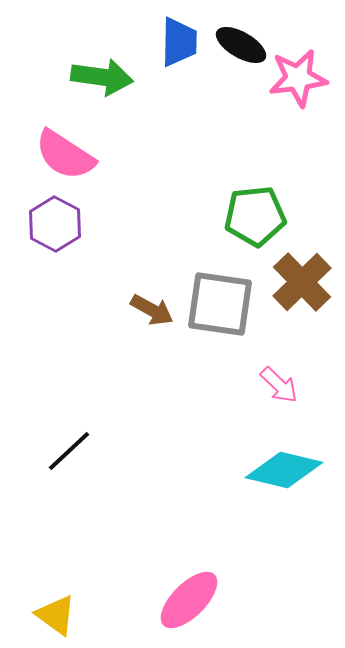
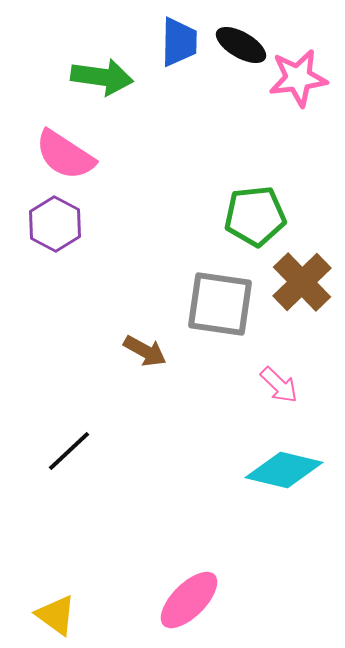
brown arrow: moved 7 px left, 41 px down
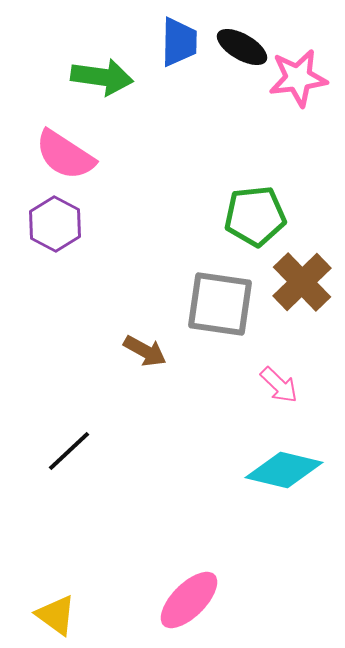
black ellipse: moved 1 px right, 2 px down
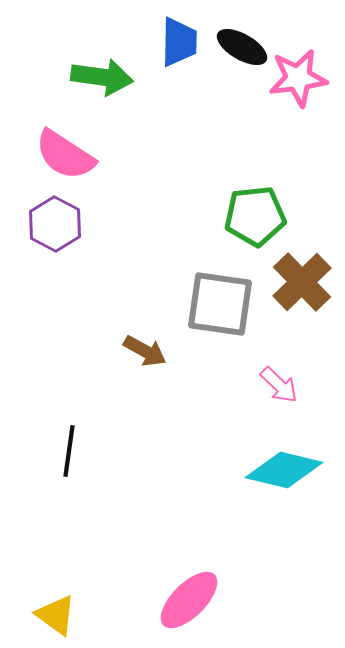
black line: rotated 39 degrees counterclockwise
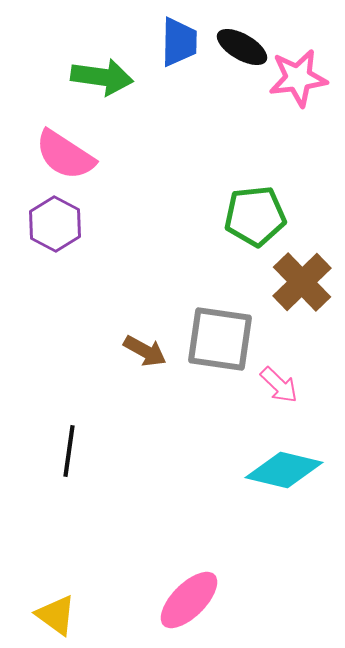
gray square: moved 35 px down
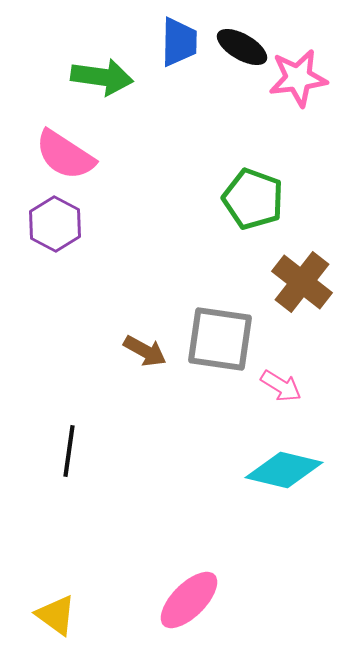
green pentagon: moved 2 px left, 17 px up; rotated 26 degrees clockwise
brown cross: rotated 8 degrees counterclockwise
pink arrow: moved 2 px right, 1 px down; rotated 12 degrees counterclockwise
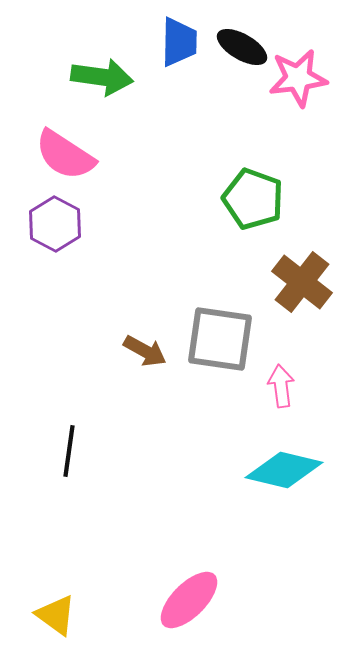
pink arrow: rotated 129 degrees counterclockwise
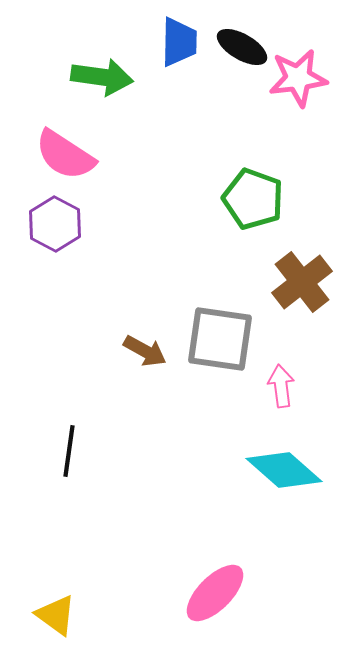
brown cross: rotated 14 degrees clockwise
cyan diamond: rotated 28 degrees clockwise
pink ellipse: moved 26 px right, 7 px up
